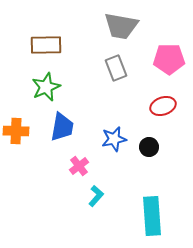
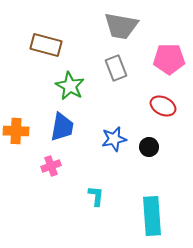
brown rectangle: rotated 16 degrees clockwise
green star: moved 24 px right, 1 px up; rotated 20 degrees counterclockwise
red ellipse: rotated 45 degrees clockwise
pink cross: moved 28 px left; rotated 18 degrees clockwise
cyan L-shape: rotated 35 degrees counterclockwise
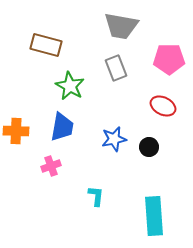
cyan rectangle: moved 2 px right
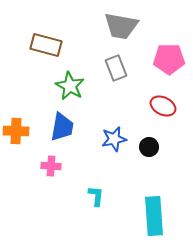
pink cross: rotated 24 degrees clockwise
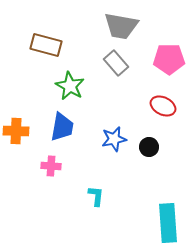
gray rectangle: moved 5 px up; rotated 20 degrees counterclockwise
cyan rectangle: moved 14 px right, 7 px down
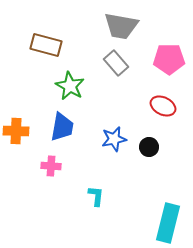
cyan rectangle: rotated 18 degrees clockwise
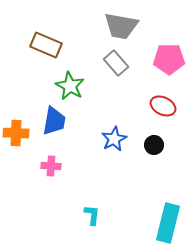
brown rectangle: rotated 8 degrees clockwise
blue trapezoid: moved 8 px left, 6 px up
orange cross: moved 2 px down
blue star: rotated 15 degrees counterclockwise
black circle: moved 5 px right, 2 px up
cyan L-shape: moved 4 px left, 19 px down
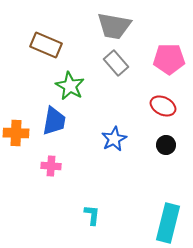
gray trapezoid: moved 7 px left
black circle: moved 12 px right
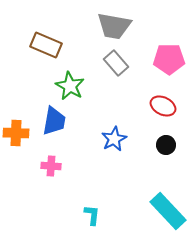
cyan rectangle: moved 12 px up; rotated 57 degrees counterclockwise
